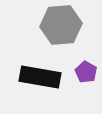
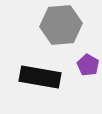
purple pentagon: moved 2 px right, 7 px up
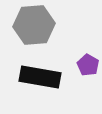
gray hexagon: moved 27 px left
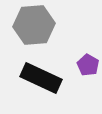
black rectangle: moved 1 px right, 1 px down; rotated 15 degrees clockwise
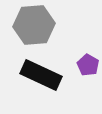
black rectangle: moved 3 px up
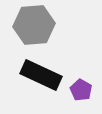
purple pentagon: moved 7 px left, 25 px down
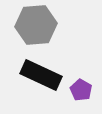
gray hexagon: moved 2 px right
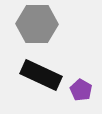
gray hexagon: moved 1 px right, 1 px up; rotated 6 degrees clockwise
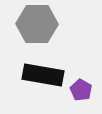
black rectangle: moved 2 px right; rotated 15 degrees counterclockwise
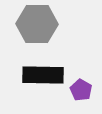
black rectangle: rotated 9 degrees counterclockwise
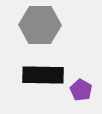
gray hexagon: moved 3 px right, 1 px down
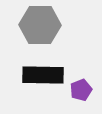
purple pentagon: rotated 20 degrees clockwise
